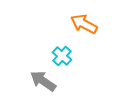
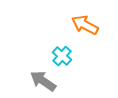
orange arrow: moved 1 px right, 1 px down
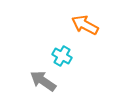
cyan cross: rotated 12 degrees counterclockwise
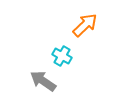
orange arrow: rotated 108 degrees clockwise
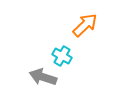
gray arrow: moved 4 px up; rotated 16 degrees counterclockwise
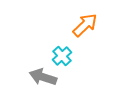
cyan cross: rotated 18 degrees clockwise
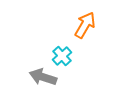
orange arrow: rotated 16 degrees counterclockwise
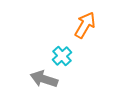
gray arrow: moved 1 px right, 2 px down
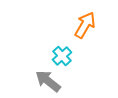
gray arrow: moved 4 px right, 2 px down; rotated 20 degrees clockwise
